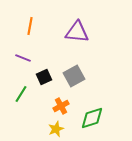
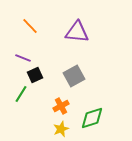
orange line: rotated 54 degrees counterclockwise
black square: moved 9 px left, 2 px up
yellow star: moved 5 px right
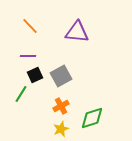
purple line: moved 5 px right, 2 px up; rotated 21 degrees counterclockwise
gray square: moved 13 px left
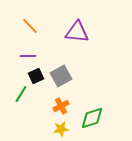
black square: moved 1 px right, 1 px down
yellow star: rotated 14 degrees clockwise
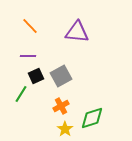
yellow star: moved 4 px right; rotated 28 degrees counterclockwise
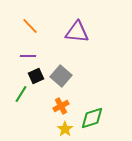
gray square: rotated 20 degrees counterclockwise
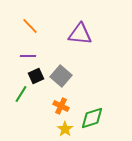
purple triangle: moved 3 px right, 2 px down
orange cross: rotated 35 degrees counterclockwise
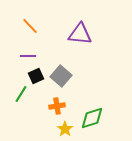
orange cross: moved 4 px left; rotated 35 degrees counterclockwise
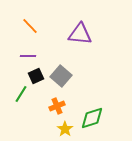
orange cross: rotated 14 degrees counterclockwise
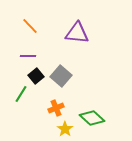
purple triangle: moved 3 px left, 1 px up
black square: rotated 14 degrees counterclockwise
orange cross: moved 1 px left, 2 px down
green diamond: rotated 60 degrees clockwise
